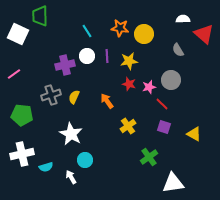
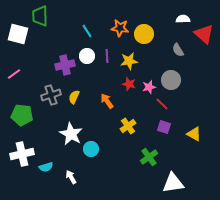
white square: rotated 10 degrees counterclockwise
cyan circle: moved 6 px right, 11 px up
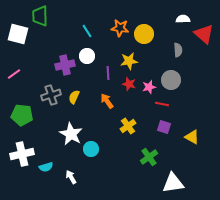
gray semicircle: rotated 152 degrees counterclockwise
purple line: moved 1 px right, 17 px down
red line: rotated 32 degrees counterclockwise
yellow triangle: moved 2 px left, 3 px down
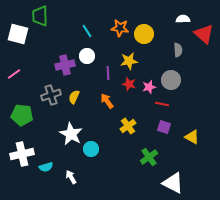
white triangle: rotated 35 degrees clockwise
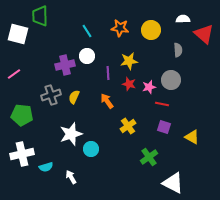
yellow circle: moved 7 px right, 4 px up
white star: rotated 25 degrees clockwise
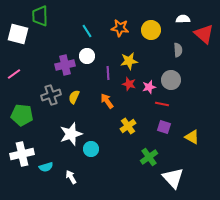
white triangle: moved 5 px up; rotated 20 degrees clockwise
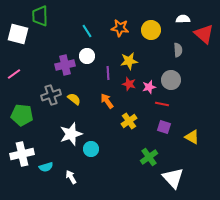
yellow semicircle: moved 2 px down; rotated 104 degrees clockwise
yellow cross: moved 1 px right, 5 px up
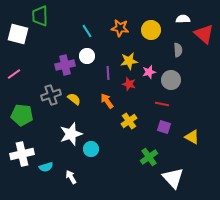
pink star: moved 15 px up
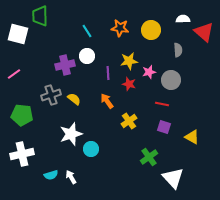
red triangle: moved 2 px up
cyan semicircle: moved 5 px right, 8 px down
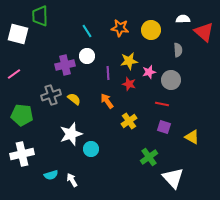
white arrow: moved 1 px right, 3 px down
